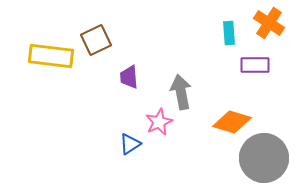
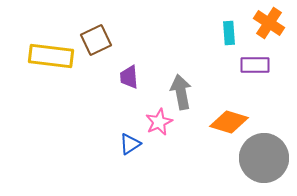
orange diamond: moved 3 px left
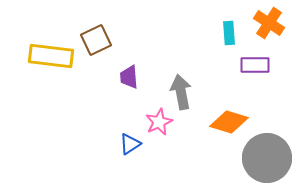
gray circle: moved 3 px right
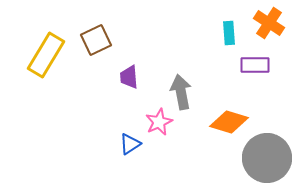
yellow rectangle: moved 5 px left, 1 px up; rotated 66 degrees counterclockwise
